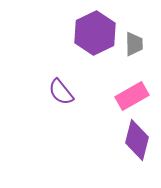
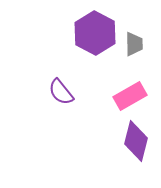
purple hexagon: rotated 6 degrees counterclockwise
pink rectangle: moved 2 px left
purple diamond: moved 1 px left, 1 px down
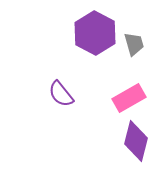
gray trapezoid: rotated 15 degrees counterclockwise
purple semicircle: moved 2 px down
pink rectangle: moved 1 px left, 2 px down
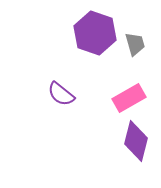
purple hexagon: rotated 9 degrees counterclockwise
gray trapezoid: moved 1 px right
purple semicircle: rotated 12 degrees counterclockwise
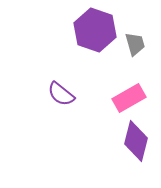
purple hexagon: moved 3 px up
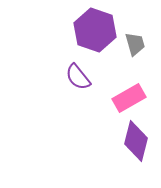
purple semicircle: moved 17 px right, 17 px up; rotated 12 degrees clockwise
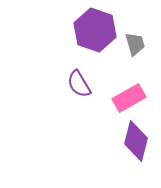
purple semicircle: moved 1 px right, 7 px down; rotated 8 degrees clockwise
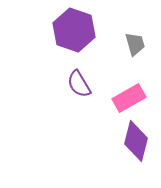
purple hexagon: moved 21 px left
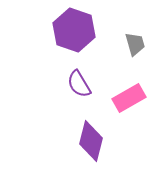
purple diamond: moved 45 px left
